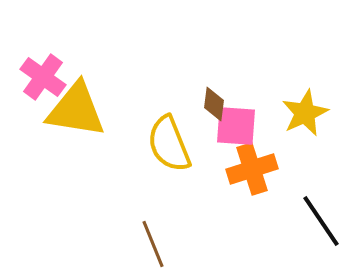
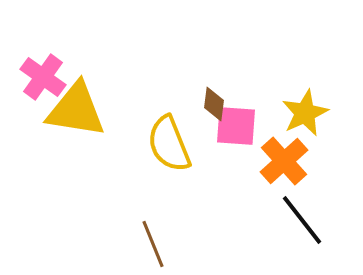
orange cross: moved 32 px right, 8 px up; rotated 24 degrees counterclockwise
black line: moved 19 px left, 1 px up; rotated 4 degrees counterclockwise
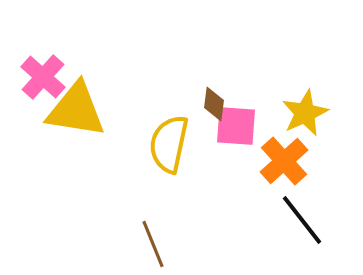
pink cross: rotated 6 degrees clockwise
yellow semicircle: rotated 34 degrees clockwise
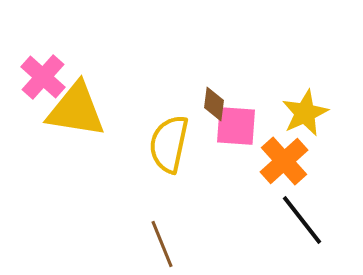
brown line: moved 9 px right
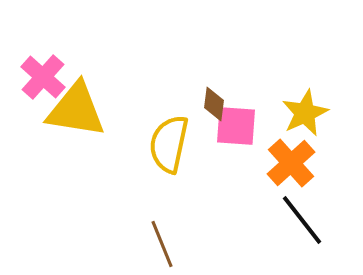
orange cross: moved 7 px right, 2 px down
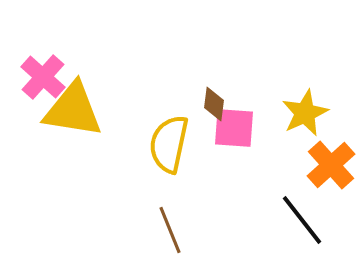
yellow triangle: moved 3 px left
pink square: moved 2 px left, 2 px down
orange cross: moved 40 px right, 2 px down
brown line: moved 8 px right, 14 px up
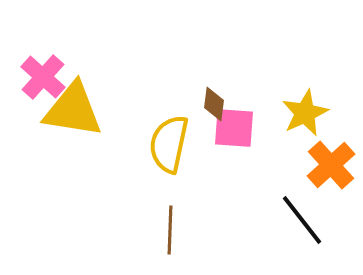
brown line: rotated 24 degrees clockwise
